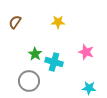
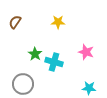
gray circle: moved 6 px left, 3 px down
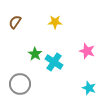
yellow star: moved 3 px left
pink star: moved 1 px right, 1 px up
cyan cross: rotated 18 degrees clockwise
gray circle: moved 3 px left
cyan star: rotated 16 degrees clockwise
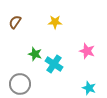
green star: rotated 16 degrees counterclockwise
cyan cross: moved 2 px down
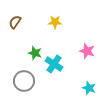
green star: moved 1 px up
gray circle: moved 4 px right, 3 px up
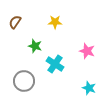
green star: moved 7 px up
cyan cross: moved 1 px right
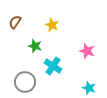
yellow star: moved 3 px left, 3 px down; rotated 24 degrees clockwise
cyan cross: moved 2 px left, 2 px down
gray circle: moved 1 px right, 1 px down
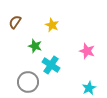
cyan cross: moved 2 px left, 1 px up
gray circle: moved 3 px right
cyan star: rotated 24 degrees clockwise
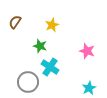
yellow star: rotated 24 degrees clockwise
green star: moved 5 px right
cyan cross: moved 1 px left, 2 px down
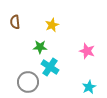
brown semicircle: rotated 40 degrees counterclockwise
green star: moved 1 px down; rotated 16 degrees counterclockwise
cyan star: moved 1 px up
